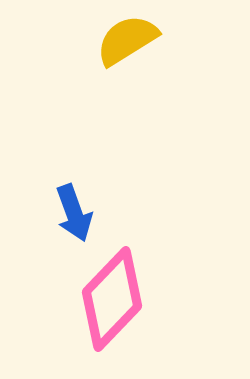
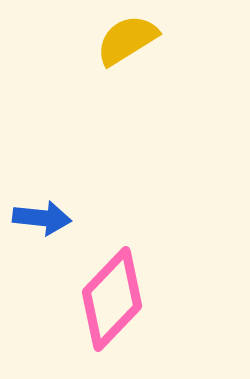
blue arrow: moved 32 px left, 5 px down; rotated 64 degrees counterclockwise
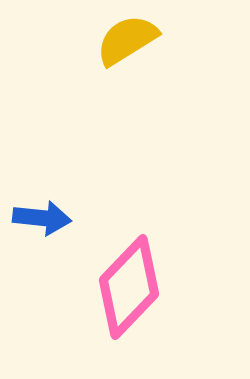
pink diamond: moved 17 px right, 12 px up
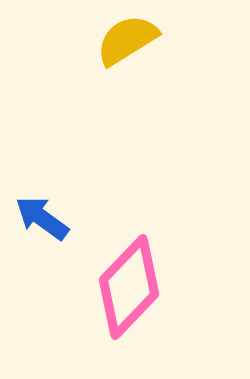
blue arrow: rotated 150 degrees counterclockwise
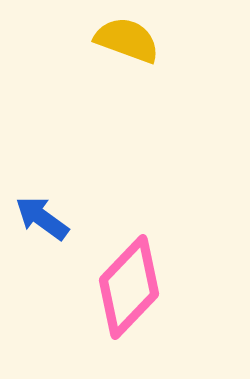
yellow semicircle: rotated 52 degrees clockwise
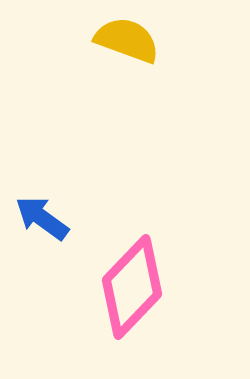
pink diamond: moved 3 px right
